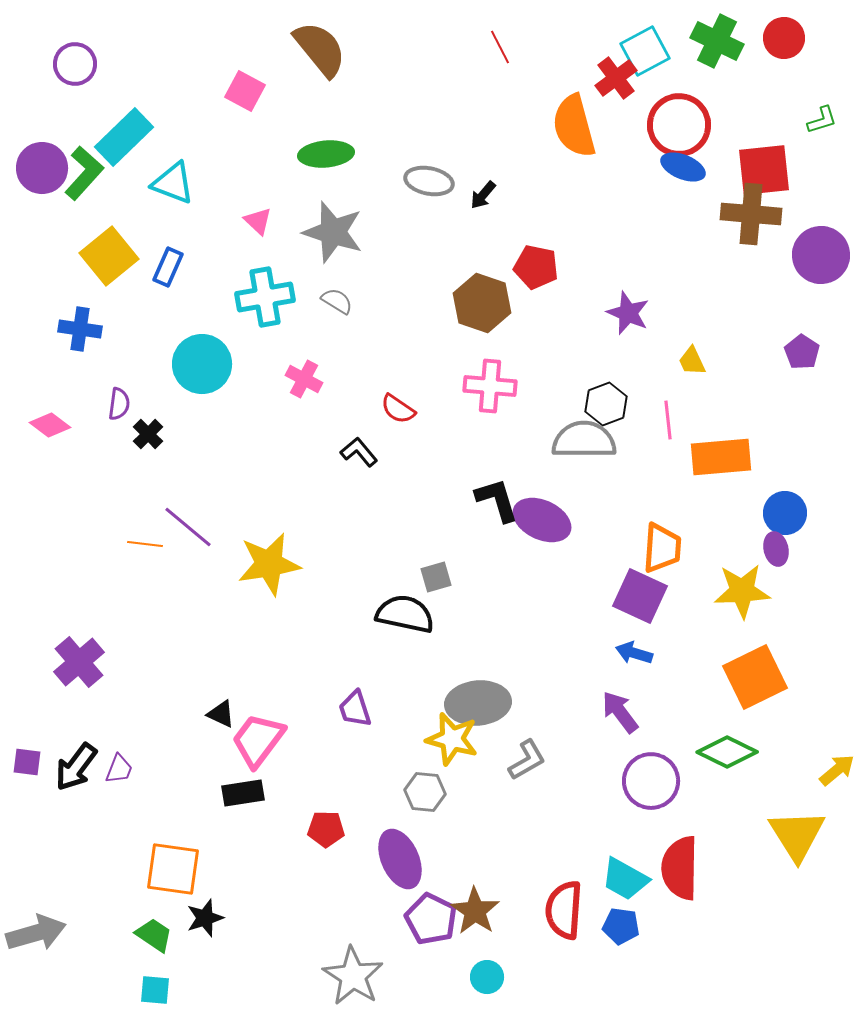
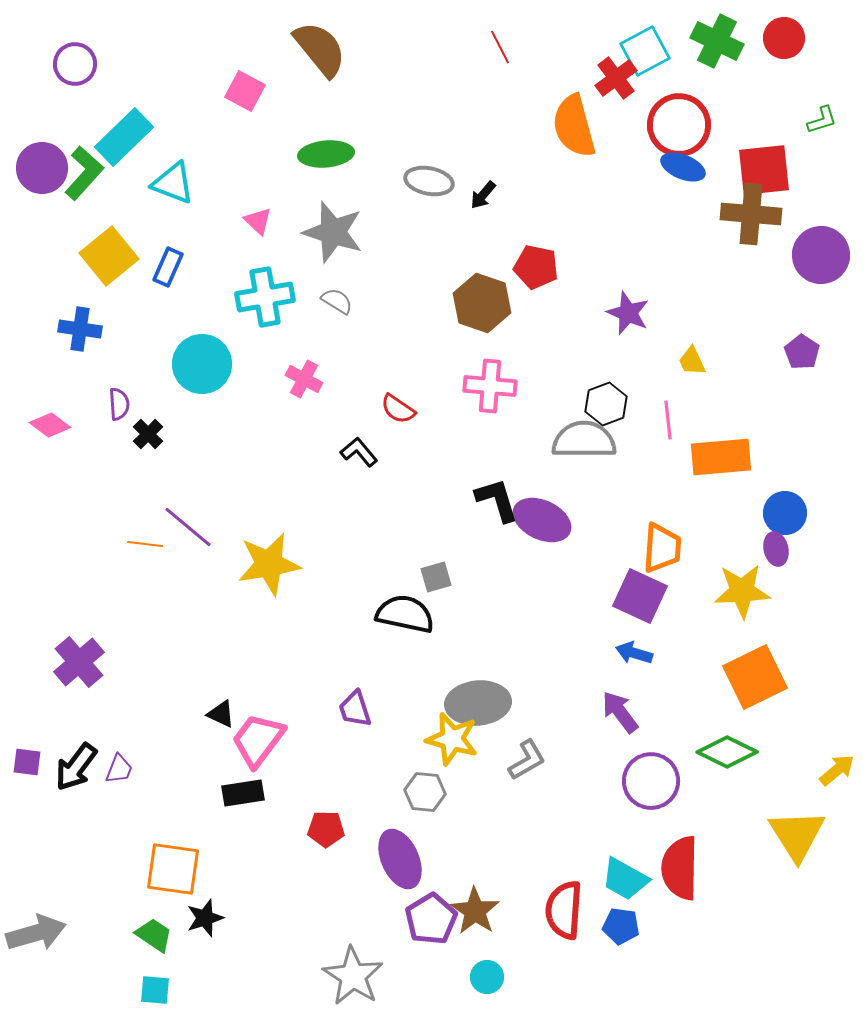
purple semicircle at (119, 404): rotated 12 degrees counterclockwise
purple pentagon at (431, 919): rotated 15 degrees clockwise
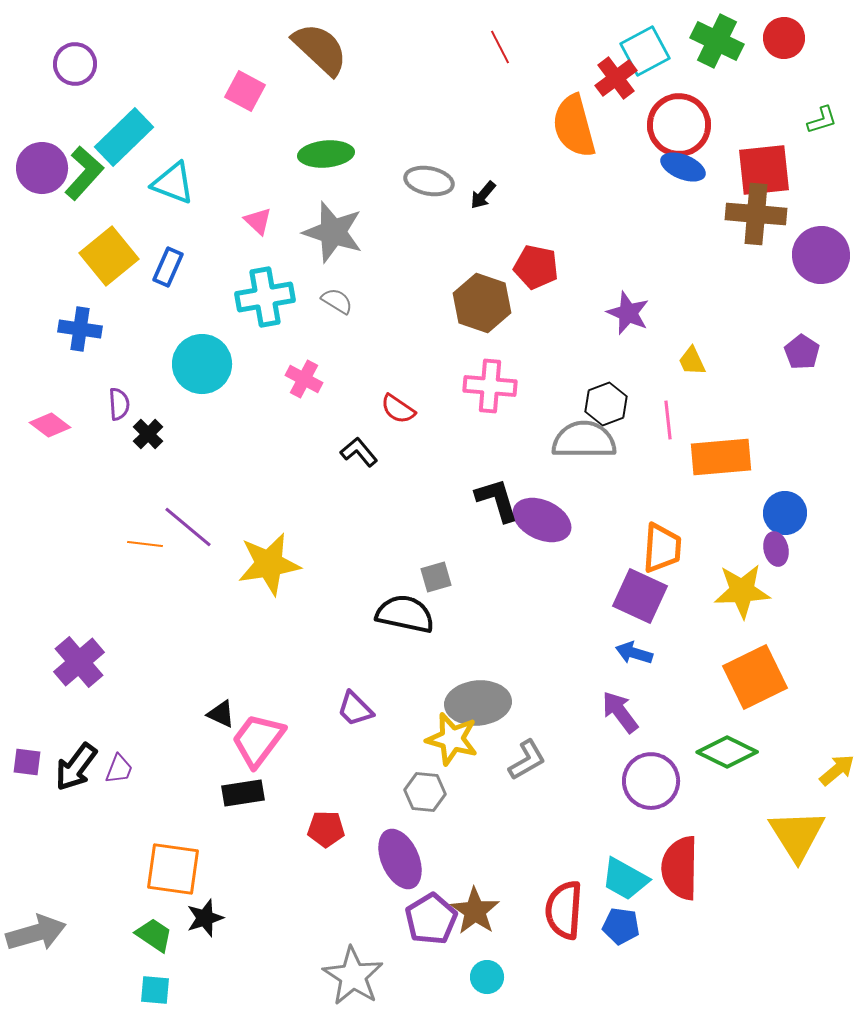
brown semicircle at (320, 49): rotated 8 degrees counterclockwise
brown cross at (751, 214): moved 5 px right
purple trapezoid at (355, 709): rotated 27 degrees counterclockwise
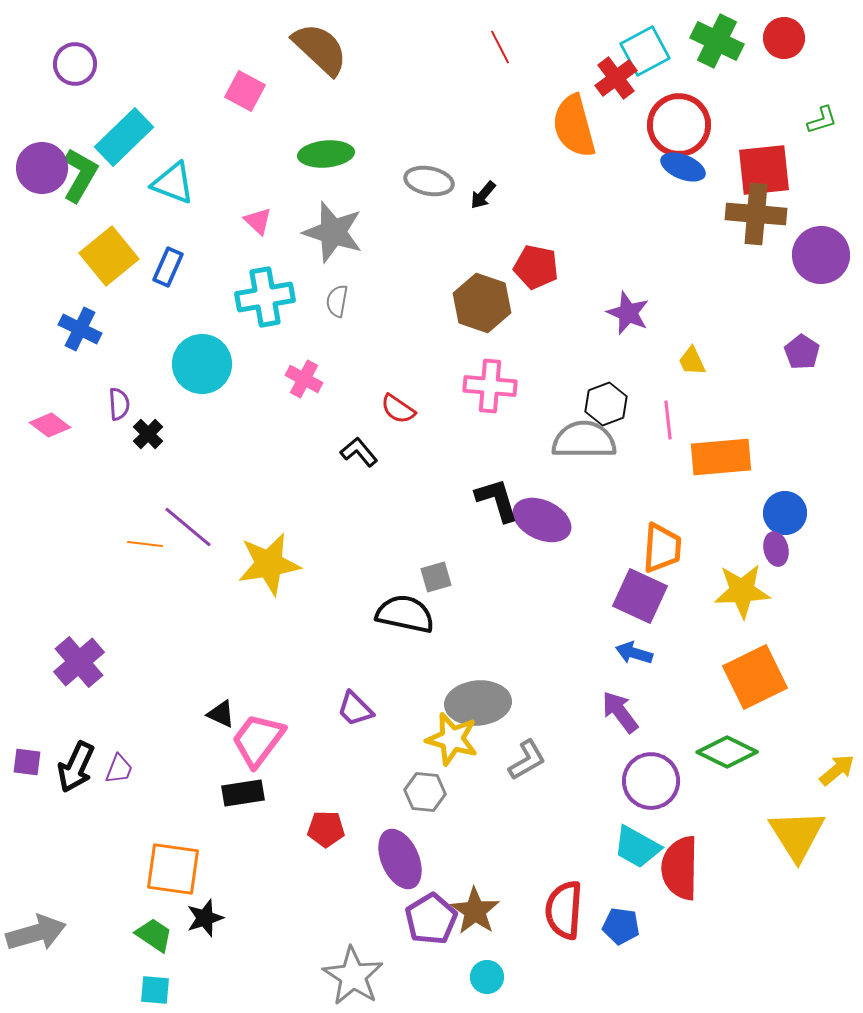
green L-shape at (84, 173): moved 4 px left, 2 px down; rotated 12 degrees counterclockwise
gray semicircle at (337, 301): rotated 112 degrees counterclockwise
blue cross at (80, 329): rotated 18 degrees clockwise
black arrow at (76, 767): rotated 12 degrees counterclockwise
cyan trapezoid at (625, 879): moved 12 px right, 32 px up
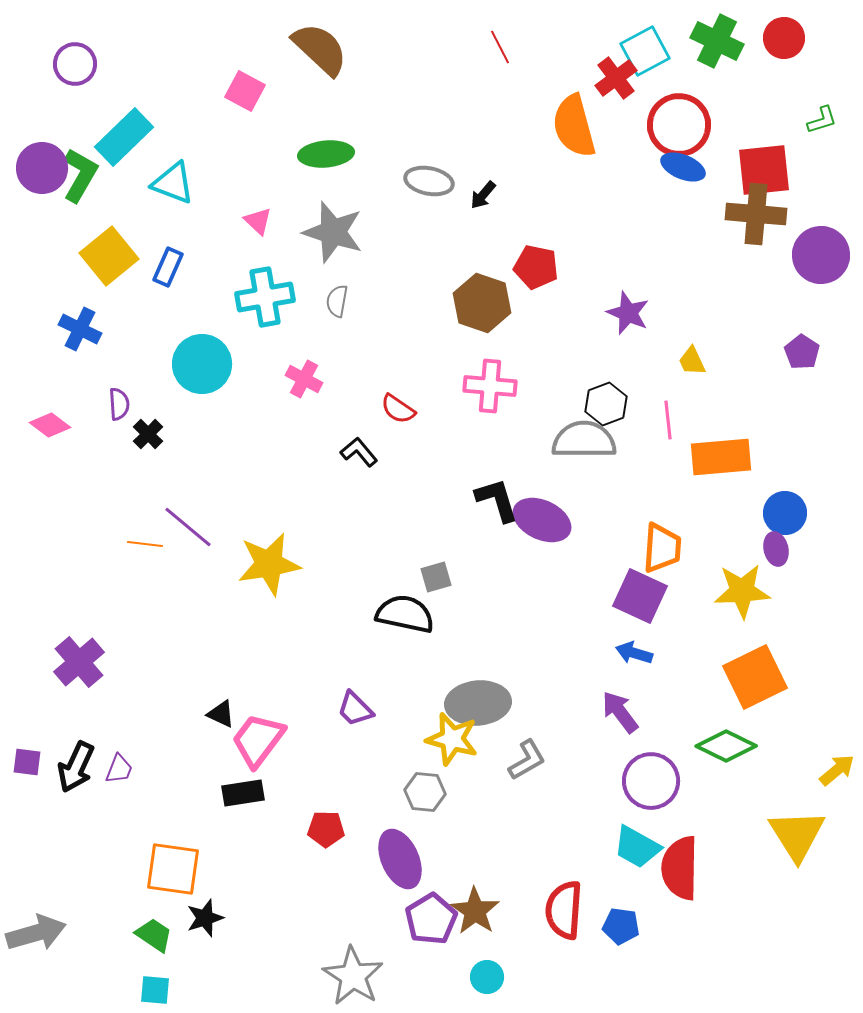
green diamond at (727, 752): moved 1 px left, 6 px up
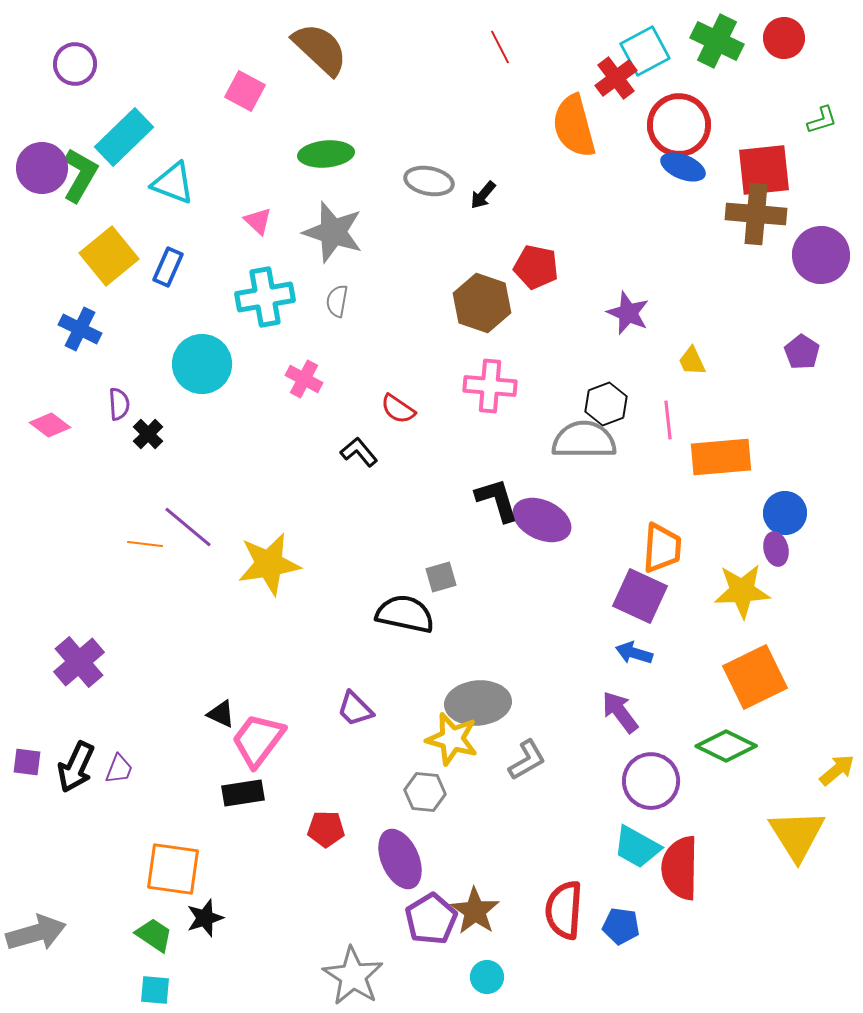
gray square at (436, 577): moved 5 px right
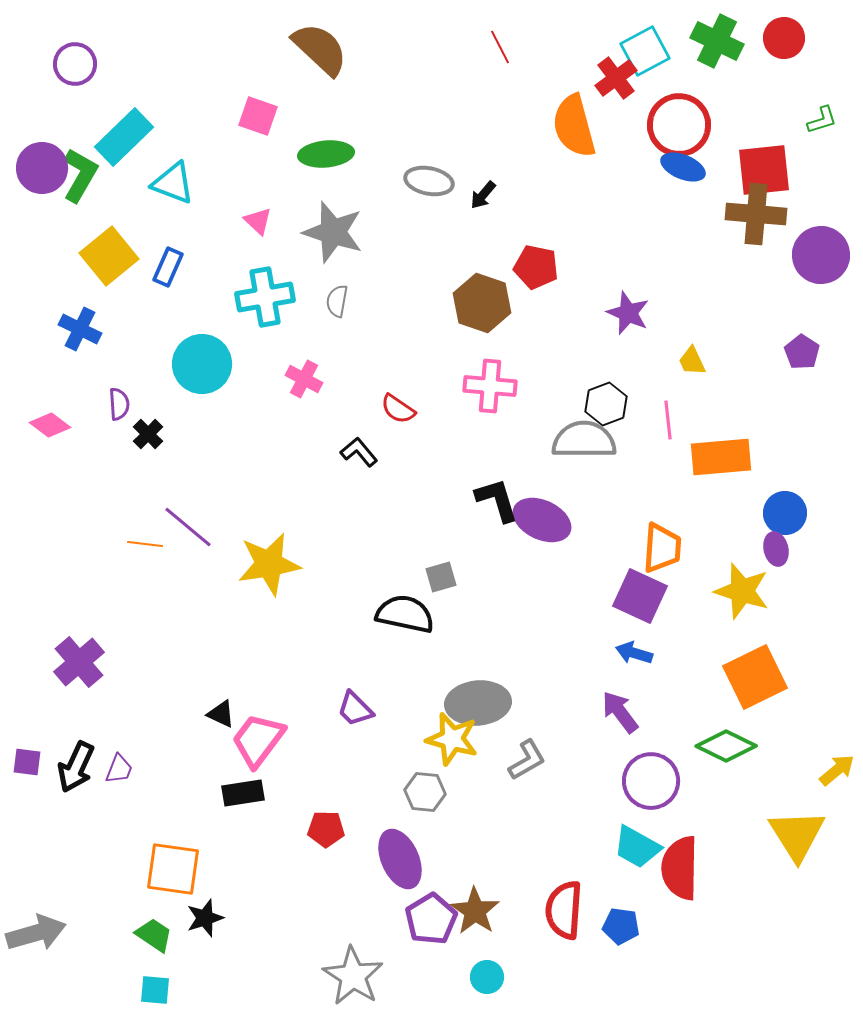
pink square at (245, 91): moved 13 px right, 25 px down; rotated 9 degrees counterclockwise
yellow star at (742, 591): rotated 20 degrees clockwise
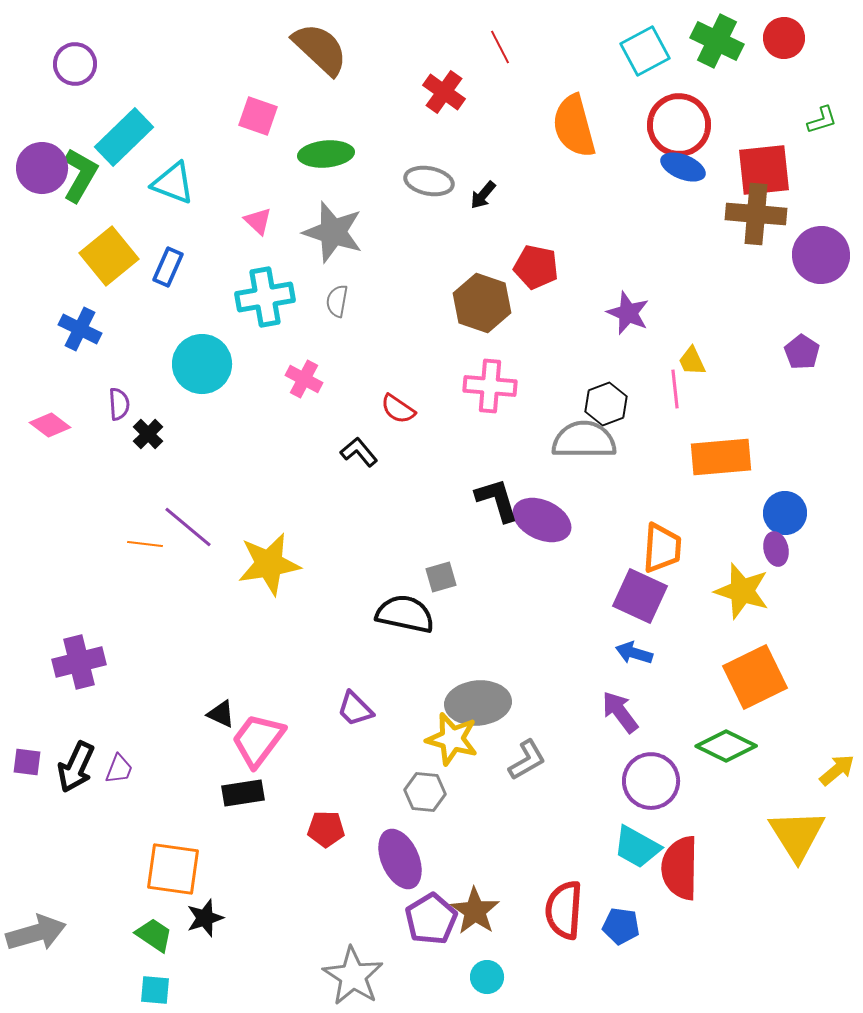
red cross at (616, 78): moved 172 px left, 14 px down; rotated 18 degrees counterclockwise
pink line at (668, 420): moved 7 px right, 31 px up
purple cross at (79, 662): rotated 27 degrees clockwise
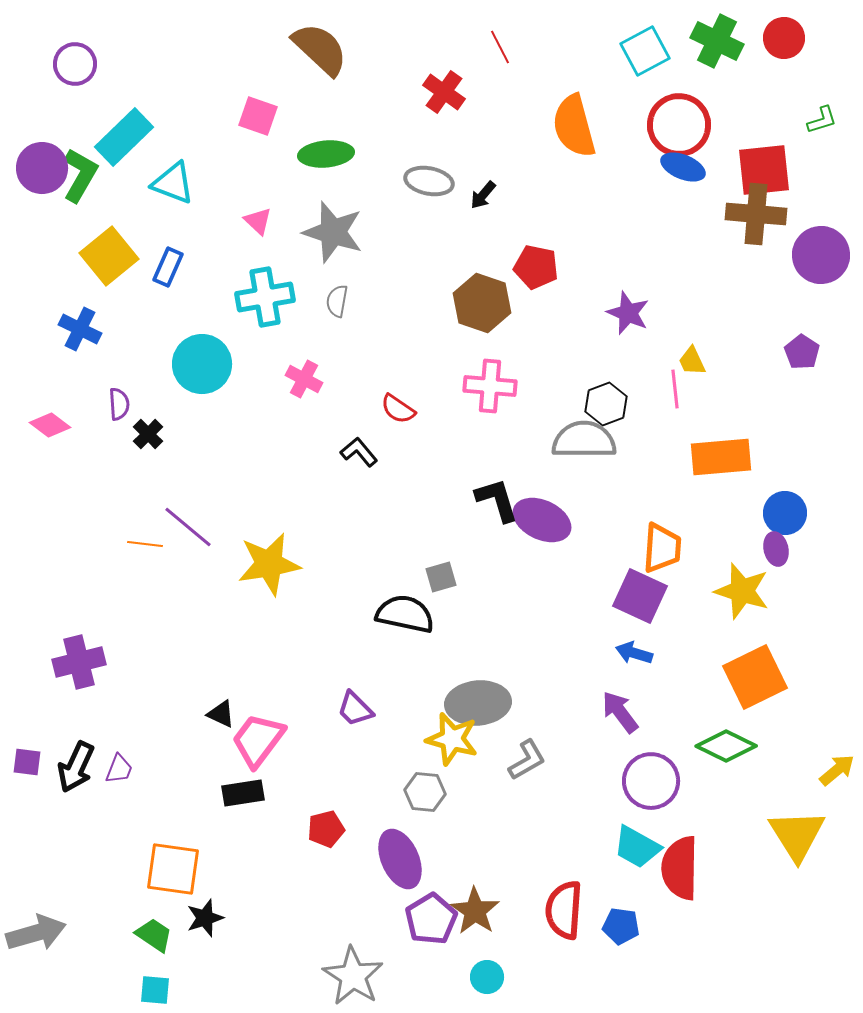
red pentagon at (326, 829): rotated 15 degrees counterclockwise
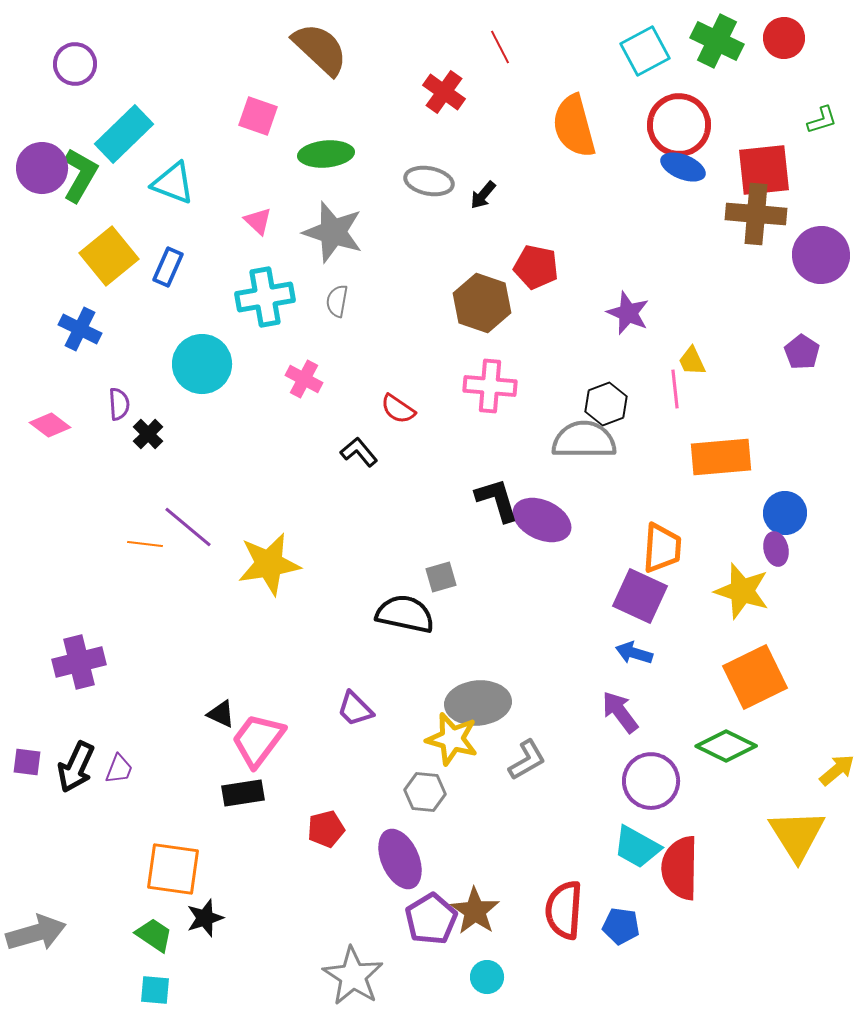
cyan rectangle at (124, 137): moved 3 px up
